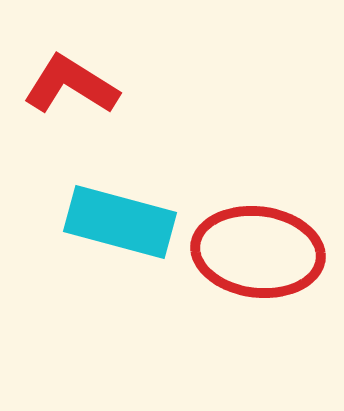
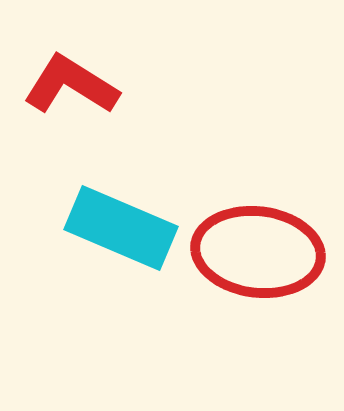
cyan rectangle: moved 1 px right, 6 px down; rotated 8 degrees clockwise
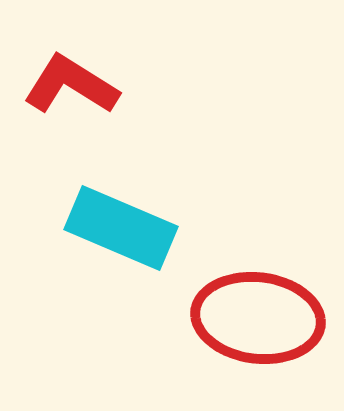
red ellipse: moved 66 px down
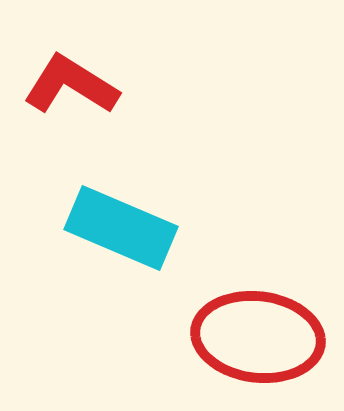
red ellipse: moved 19 px down
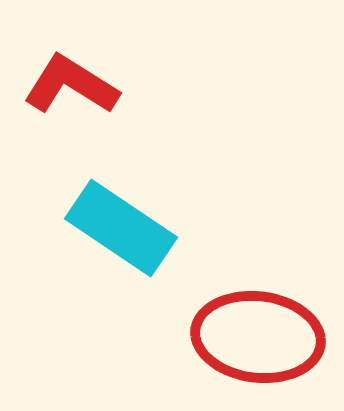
cyan rectangle: rotated 11 degrees clockwise
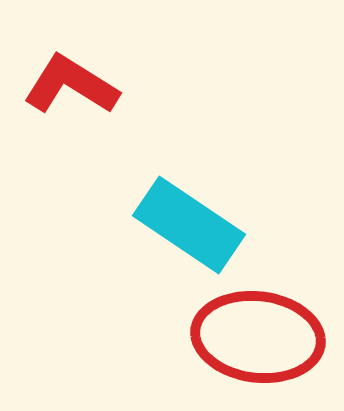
cyan rectangle: moved 68 px right, 3 px up
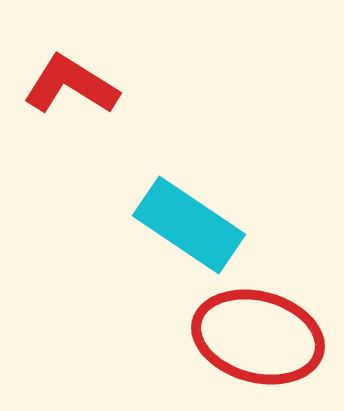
red ellipse: rotated 8 degrees clockwise
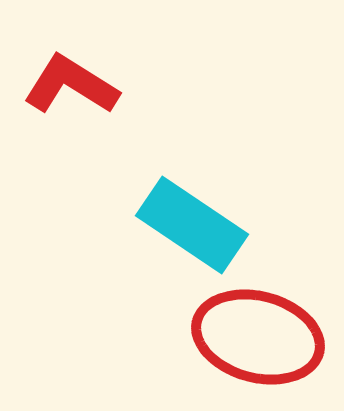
cyan rectangle: moved 3 px right
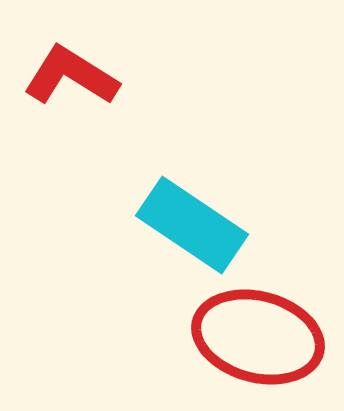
red L-shape: moved 9 px up
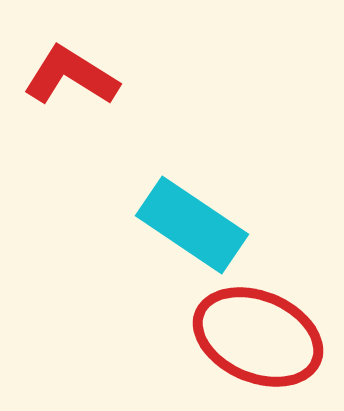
red ellipse: rotated 8 degrees clockwise
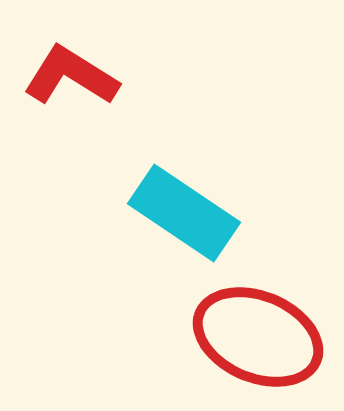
cyan rectangle: moved 8 px left, 12 px up
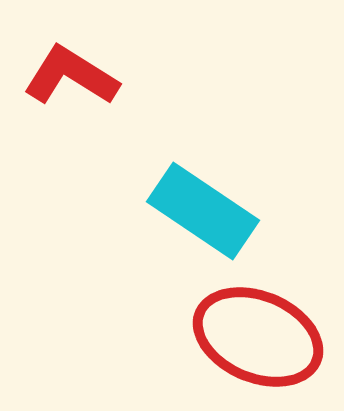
cyan rectangle: moved 19 px right, 2 px up
